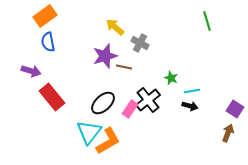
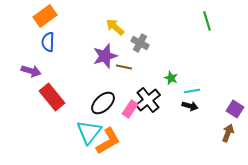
blue semicircle: rotated 12 degrees clockwise
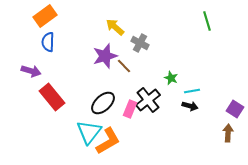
brown line: moved 1 px up; rotated 35 degrees clockwise
pink rectangle: rotated 12 degrees counterclockwise
brown arrow: rotated 18 degrees counterclockwise
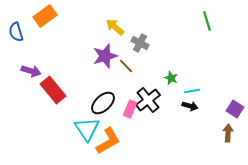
blue semicircle: moved 32 px left, 10 px up; rotated 18 degrees counterclockwise
brown line: moved 2 px right
red rectangle: moved 1 px right, 7 px up
cyan triangle: moved 2 px left, 3 px up; rotated 12 degrees counterclockwise
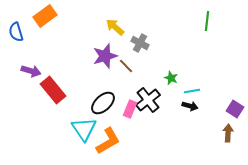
green line: rotated 24 degrees clockwise
cyan triangle: moved 3 px left
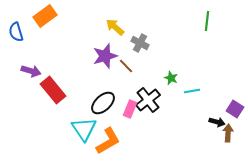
black arrow: moved 27 px right, 16 px down
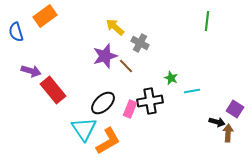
black cross: moved 2 px right, 1 px down; rotated 30 degrees clockwise
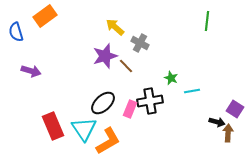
red rectangle: moved 36 px down; rotated 16 degrees clockwise
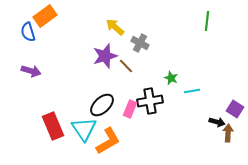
blue semicircle: moved 12 px right
black ellipse: moved 1 px left, 2 px down
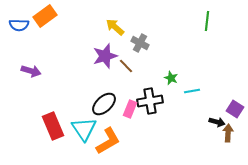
blue semicircle: moved 9 px left, 7 px up; rotated 72 degrees counterclockwise
black ellipse: moved 2 px right, 1 px up
